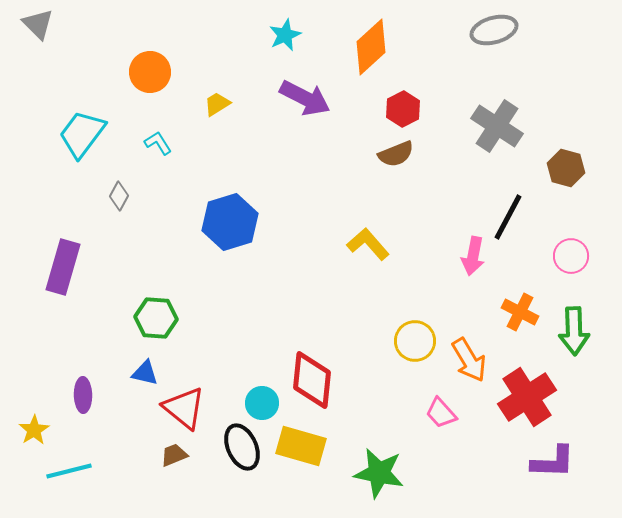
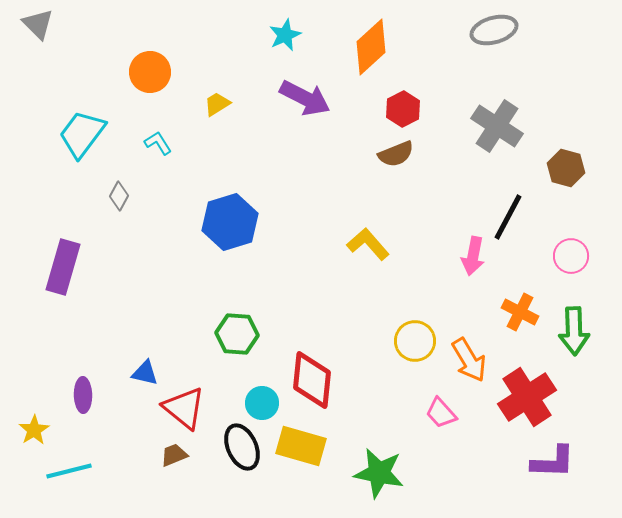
green hexagon: moved 81 px right, 16 px down
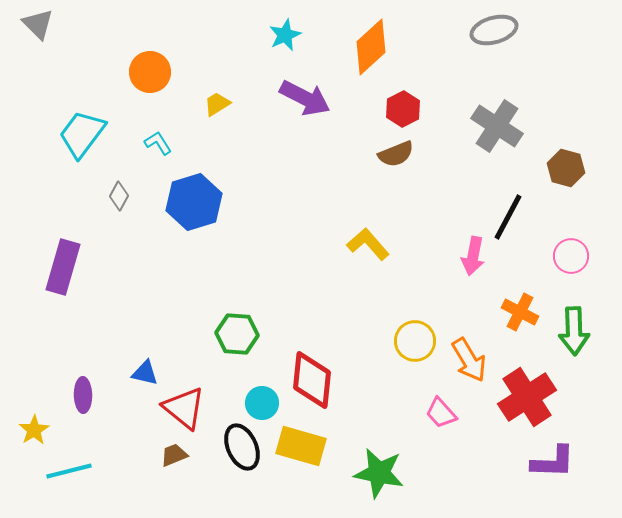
blue hexagon: moved 36 px left, 20 px up
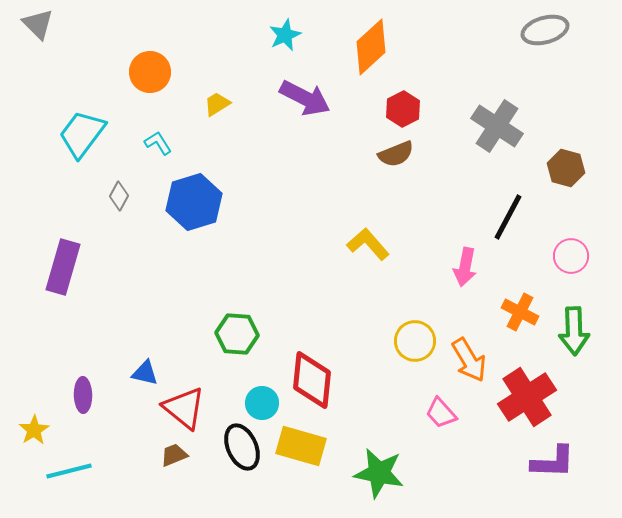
gray ellipse: moved 51 px right
pink arrow: moved 8 px left, 11 px down
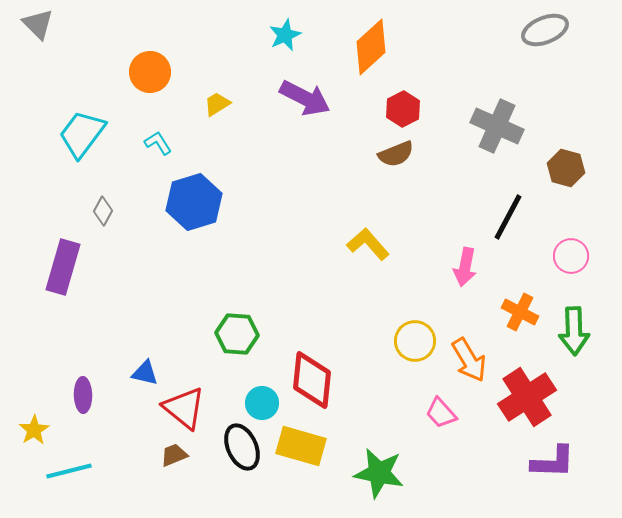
gray ellipse: rotated 6 degrees counterclockwise
gray cross: rotated 9 degrees counterclockwise
gray diamond: moved 16 px left, 15 px down
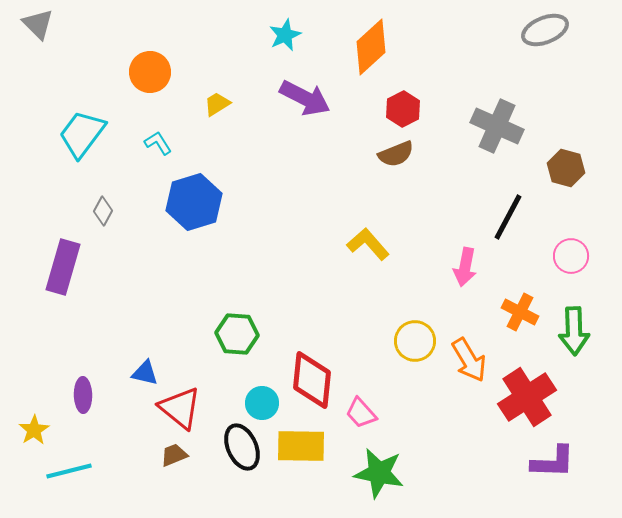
red triangle: moved 4 px left
pink trapezoid: moved 80 px left
yellow rectangle: rotated 15 degrees counterclockwise
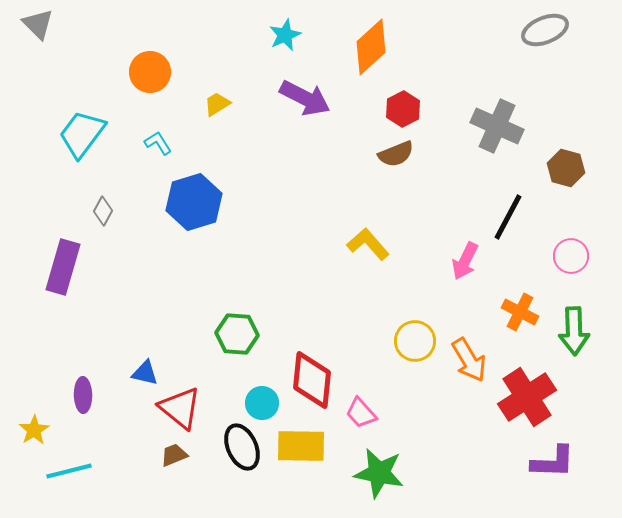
pink arrow: moved 6 px up; rotated 15 degrees clockwise
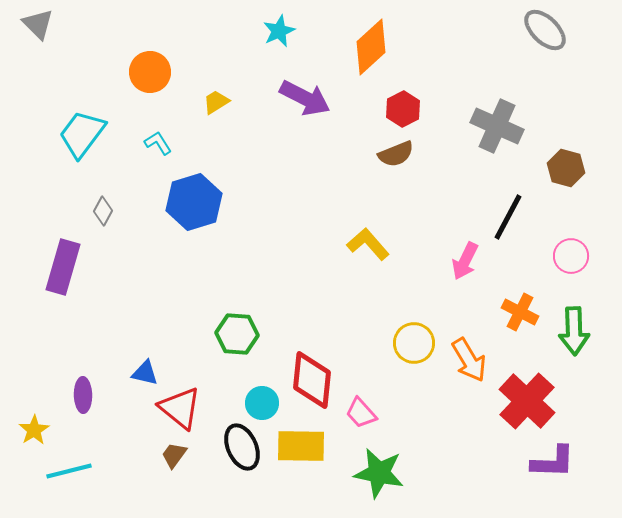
gray ellipse: rotated 66 degrees clockwise
cyan star: moved 6 px left, 4 px up
yellow trapezoid: moved 1 px left, 2 px up
yellow circle: moved 1 px left, 2 px down
red cross: moved 4 px down; rotated 14 degrees counterclockwise
brown trapezoid: rotated 32 degrees counterclockwise
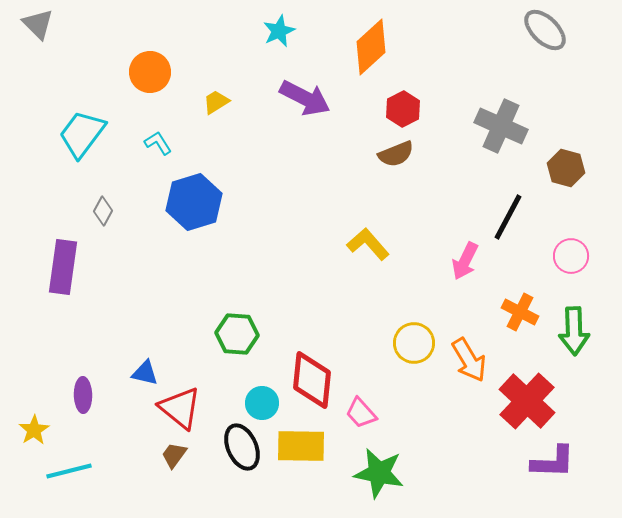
gray cross: moved 4 px right
purple rectangle: rotated 8 degrees counterclockwise
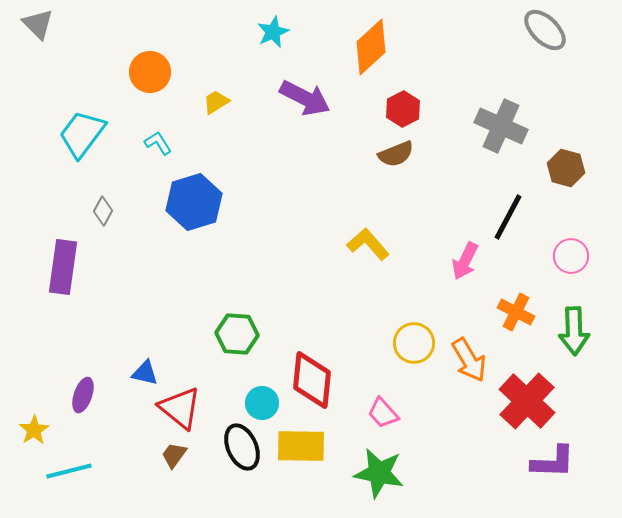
cyan star: moved 6 px left, 1 px down
orange cross: moved 4 px left
purple ellipse: rotated 20 degrees clockwise
pink trapezoid: moved 22 px right
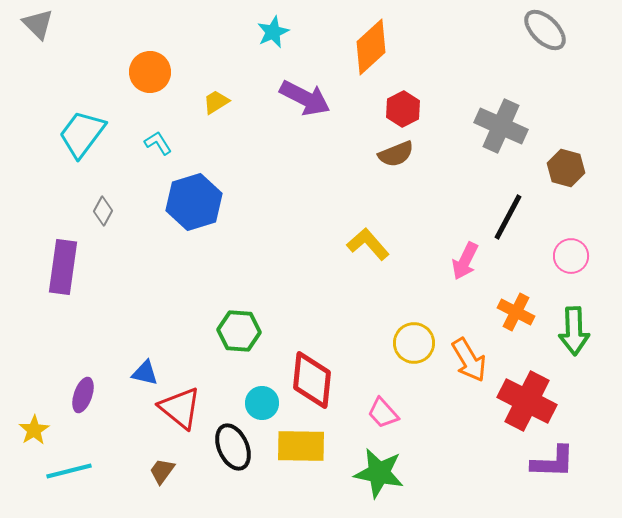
green hexagon: moved 2 px right, 3 px up
red cross: rotated 16 degrees counterclockwise
black ellipse: moved 9 px left
brown trapezoid: moved 12 px left, 16 px down
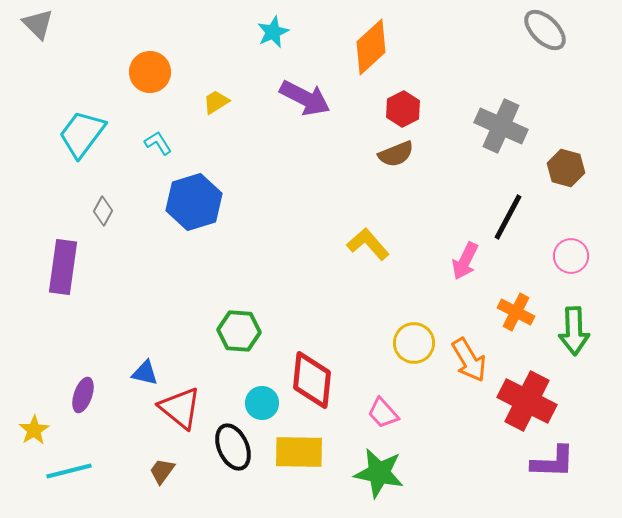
yellow rectangle: moved 2 px left, 6 px down
